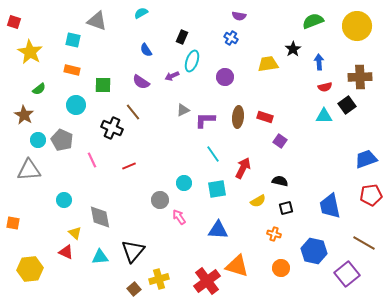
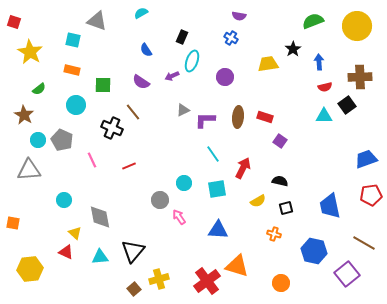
orange circle at (281, 268): moved 15 px down
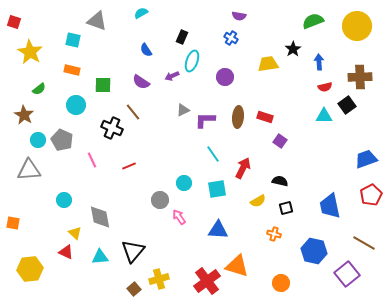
red pentagon at (371, 195): rotated 20 degrees counterclockwise
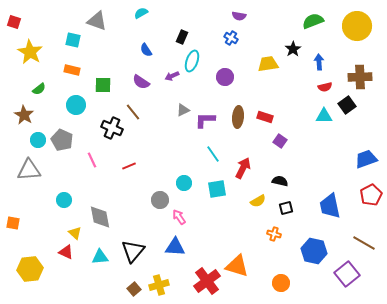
blue triangle at (218, 230): moved 43 px left, 17 px down
yellow cross at (159, 279): moved 6 px down
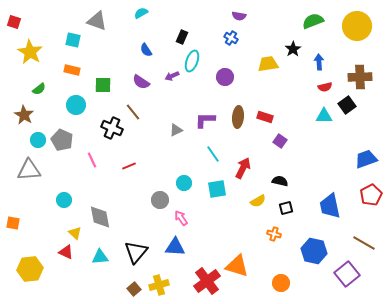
gray triangle at (183, 110): moved 7 px left, 20 px down
pink arrow at (179, 217): moved 2 px right, 1 px down
black triangle at (133, 251): moved 3 px right, 1 px down
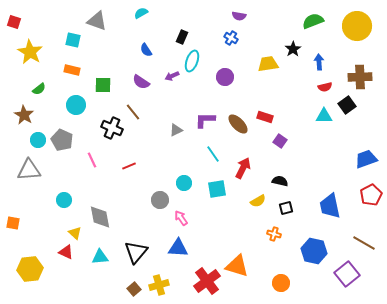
brown ellipse at (238, 117): moved 7 px down; rotated 50 degrees counterclockwise
blue triangle at (175, 247): moved 3 px right, 1 px down
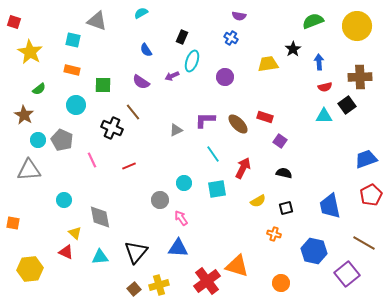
black semicircle at (280, 181): moved 4 px right, 8 px up
